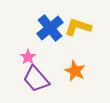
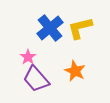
yellow L-shape: moved 2 px right, 1 px down; rotated 32 degrees counterclockwise
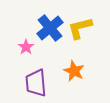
pink star: moved 2 px left, 10 px up
orange star: moved 1 px left
purple trapezoid: moved 4 px down; rotated 36 degrees clockwise
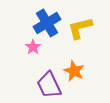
blue cross: moved 3 px left, 5 px up; rotated 8 degrees clockwise
pink star: moved 7 px right
purple trapezoid: moved 13 px right, 2 px down; rotated 20 degrees counterclockwise
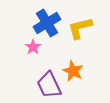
orange star: moved 1 px left
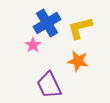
pink star: moved 2 px up
orange star: moved 5 px right, 10 px up; rotated 15 degrees counterclockwise
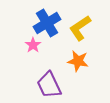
yellow L-shape: rotated 20 degrees counterclockwise
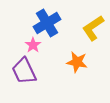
yellow L-shape: moved 13 px right
orange star: moved 1 px left, 1 px down
purple trapezoid: moved 25 px left, 14 px up
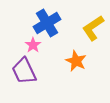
orange star: moved 1 px left, 1 px up; rotated 15 degrees clockwise
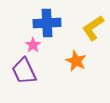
blue cross: rotated 28 degrees clockwise
